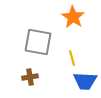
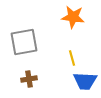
orange star: rotated 25 degrees counterclockwise
gray square: moved 14 px left; rotated 20 degrees counterclockwise
brown cross: moved 1 px left, 2 px down
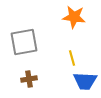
orange star: moved 1 px right
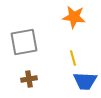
yellow line: moved 1 px right
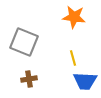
gray square: rotated 32 degrees clockwise
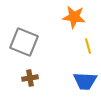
yellow line: moved 15 px right, 12 px up
brown cross: moved 1 px right, 1 px up
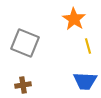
orange star: moved 2 px down; rotated 25 degrees clockwise
gray square: moved 1 px right, 1 px down
brown cross: moved 7 px left, 7 px down
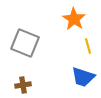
blue trapezoid: moved 2 px left, 4 px up; rotated 15 degrees clockwise
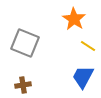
yellow line: rotated 42 degrees counterclockwise
blue trapezoid: rotated 100 degrees clockwise
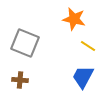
orange star: rotated 20 degrees counterclockwise
brown cross: moved 3 px left, 5 px up; rotated 14 degrees clockwise
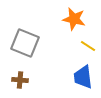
blue trapezoid: rotated 35 degrees counterclockwise
